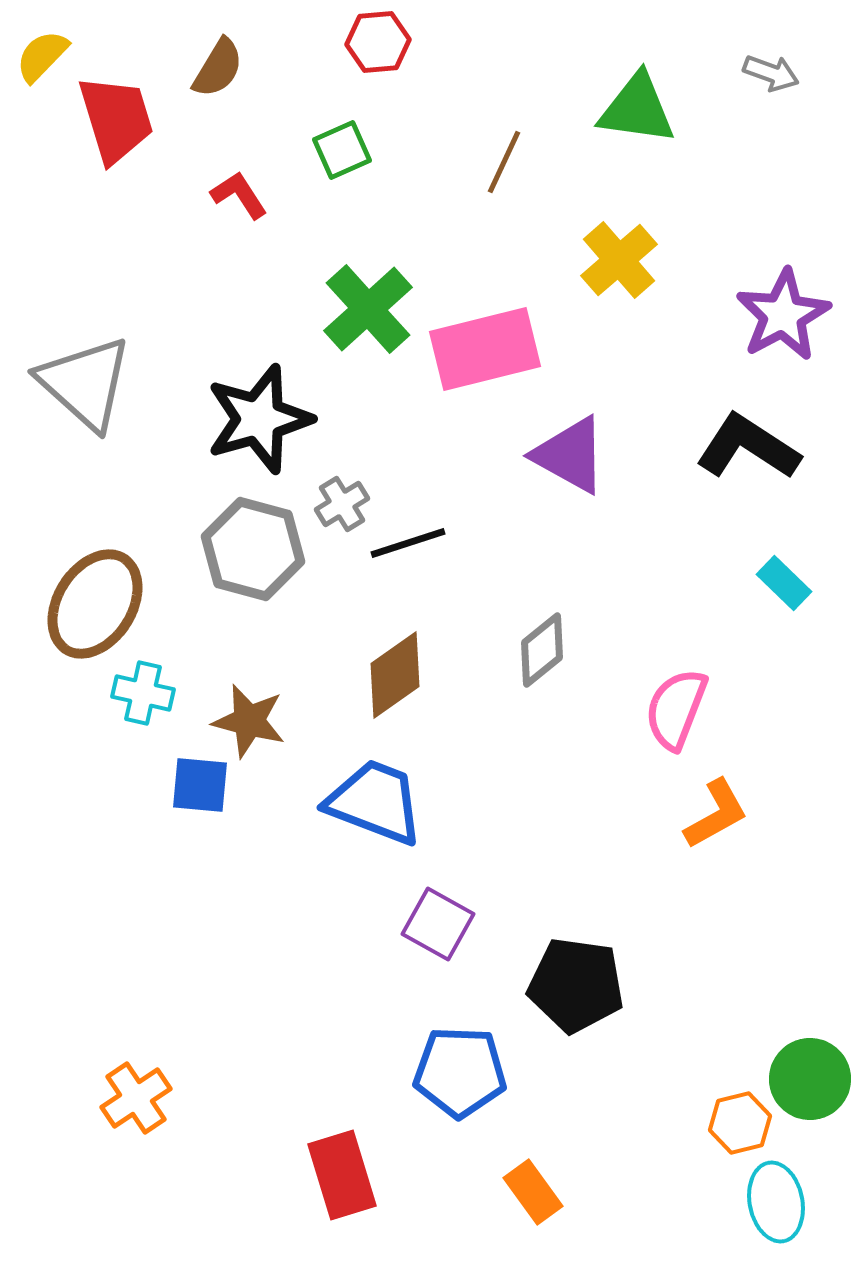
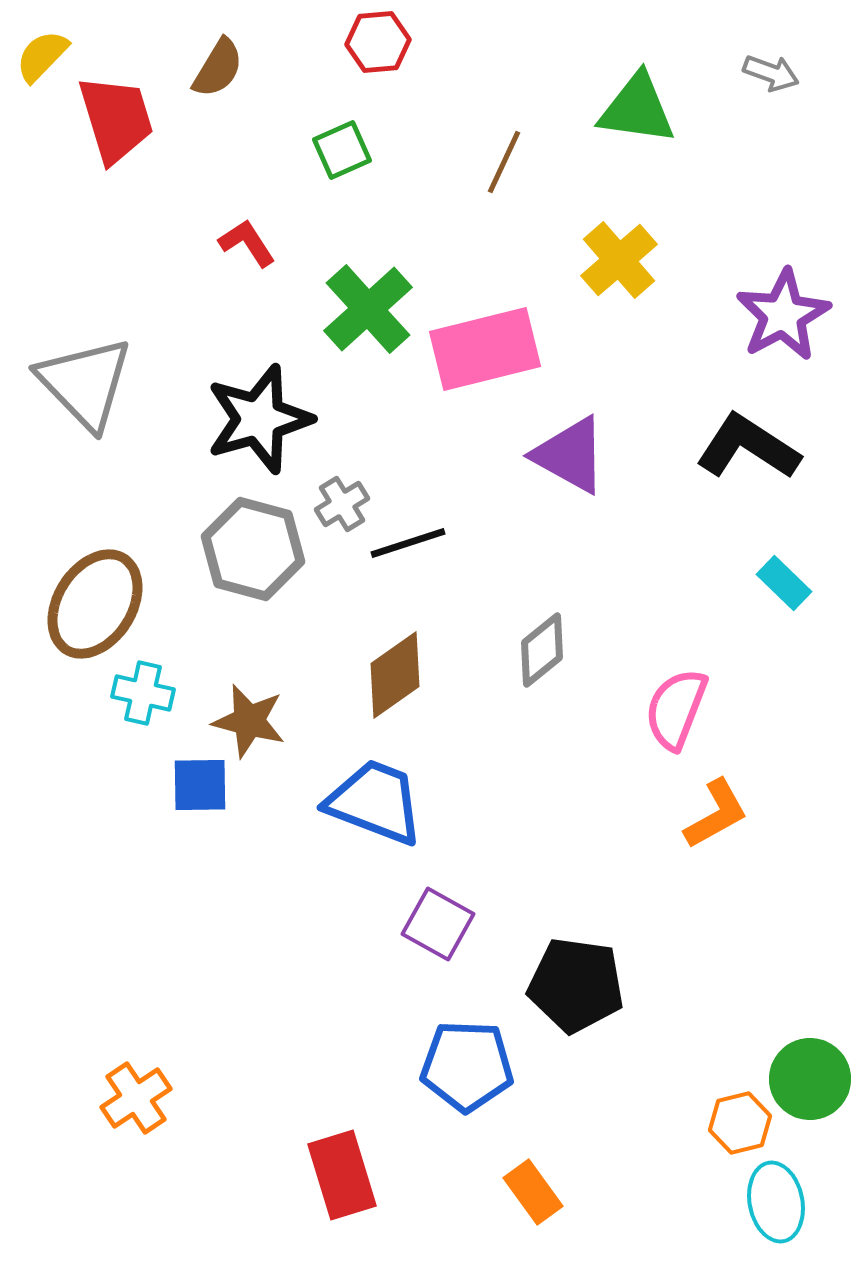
red L-shape: moved 8 px right, 48 px down
gray triangle: rotated 4 degrees clockwise
blue square: rotated 6 degrees counterclockwise
blue pentagon: moved 7 px right, 6 px up
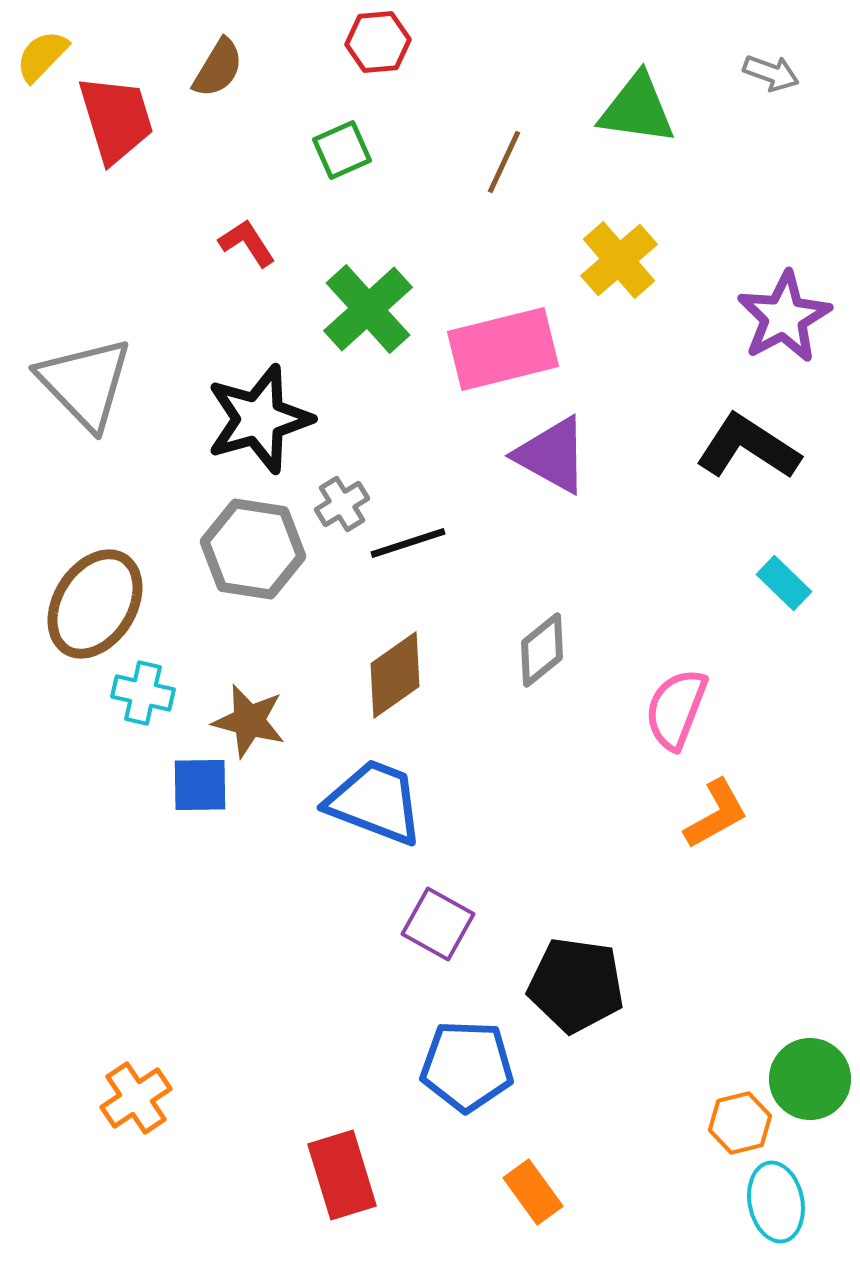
purple star: moved 1 px right, 2 px down
pink rectangle: moved 18 px right
purple triangle: moved 18 px left
gray hexagon: rotated 6 degrees counterclockwise
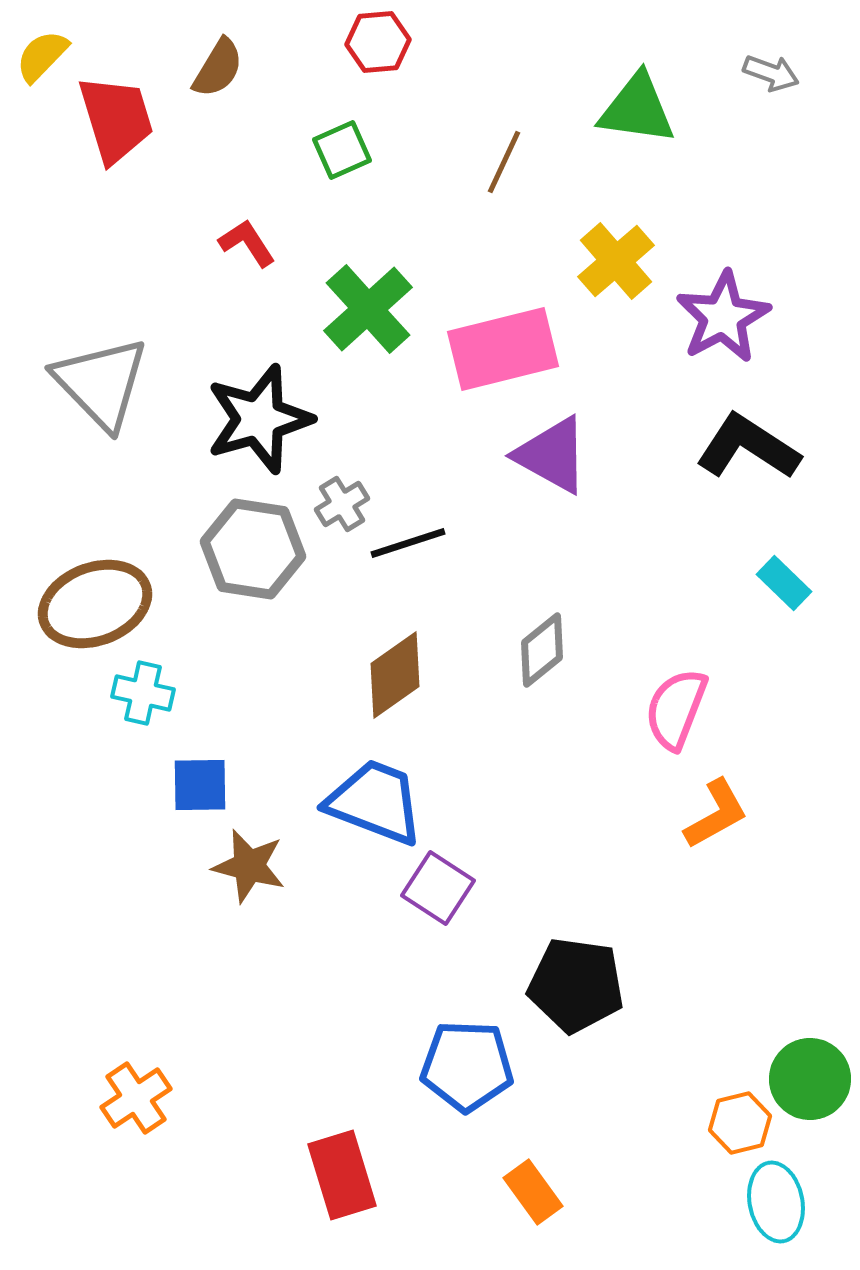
yellow cross: moved 3 px left, 1 px down
purple star: moved 61 px left
gray triangle: moved 16 px right
brown ellipse: rotated 37 degrees clockwise
brown star: moved 145 px down
purple square: moved 36 px up; rotated 4 degrees clockwise
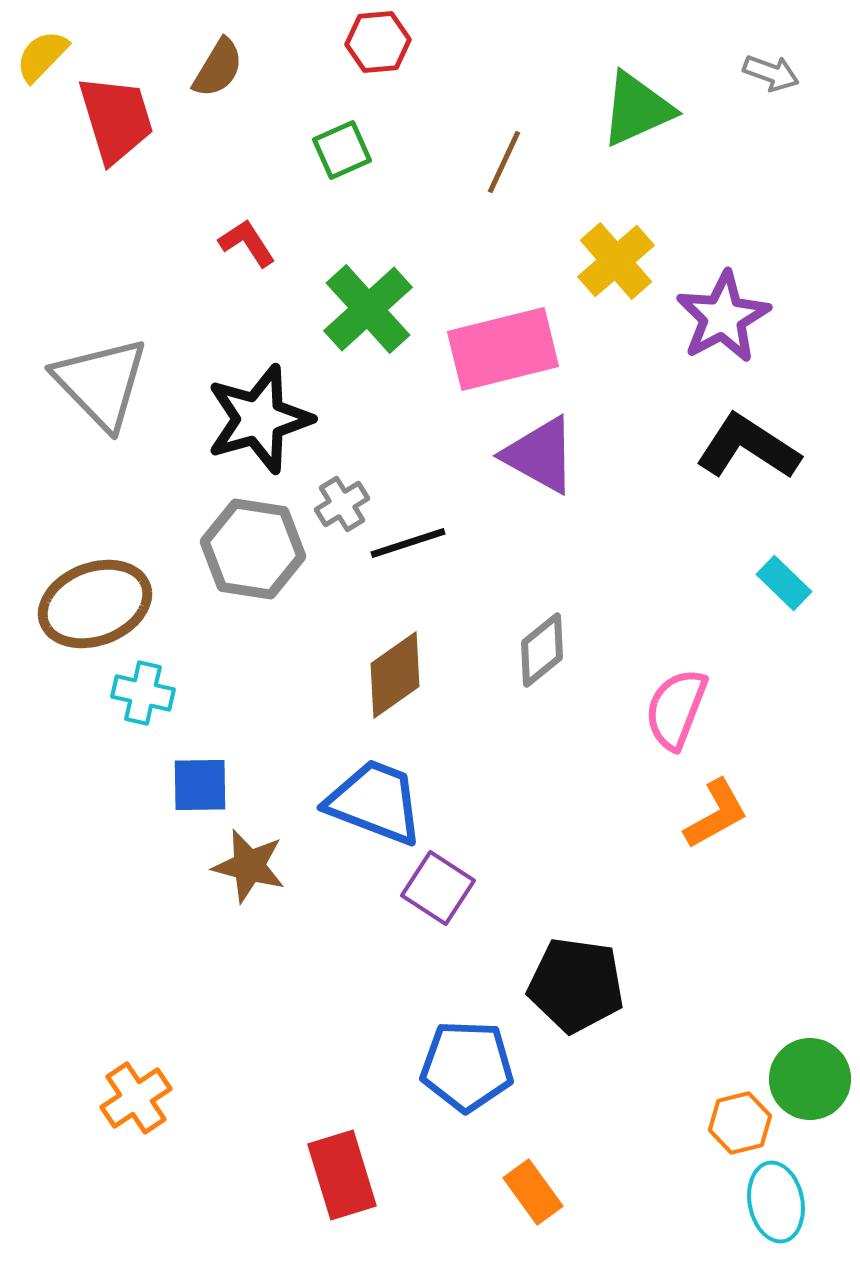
green triangle: rotated 32 degrees counterclockwise
purple triangle: moved 12 px left
